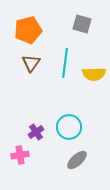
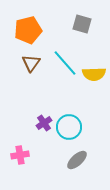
cyan line: rotated 48 degrees counterclockwise
purple cross: moved 8 px right, 9 px up
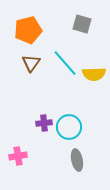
purple cross: rotated 28 degrees clockwise
pink cross: moved 2 px left, 1 px down
gray ellipse: rotated 60 degrees counterclockwise
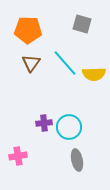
orange pentagon: rotated 16 degrees clockwise
